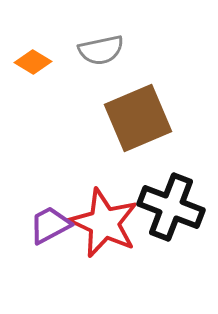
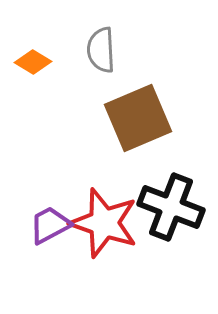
gray semicircle: rotated 99 degrees clockwise
red star: rotated 6 degrees counterclockwise
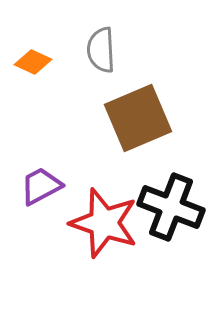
orange diamond: rotated 6 degrees counterclockwise
purple trapezoid: moved 9 px left, 39 px up
